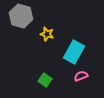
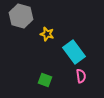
cyan rectangle: rotated 65 degrees counterclockwise
pink semicircle: rotated 104 degrees clockwise
green square: rotated 16 degrees counterclockwise
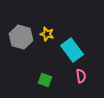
gray hexagon: moved 21 px down
cyan rectangle: moved 2 px left, 2 px up
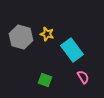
pink semicircle: moved 2 px right, 1 px down; rotated 24 degrees counterclockwise
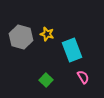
cyan rectangle: rotated 15 degrees clockwise
green square: moved 1 px right; rotated 24 degrees clockwise
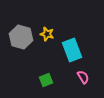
green square: rotated 24 degrees clockwise
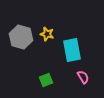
cyan rectangle: rotated 10 degrees clockwise
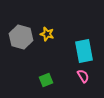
cyan rectangle: moved 12 px right, 1 px down
pink semicircle: moved 1 px up
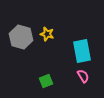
cyan rectangle: moved 2 px left
green square: moved 1 px down
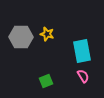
gray hexagon: rotated 15 degrees counterclockwise
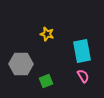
gray hexagon: moved 27 px down
